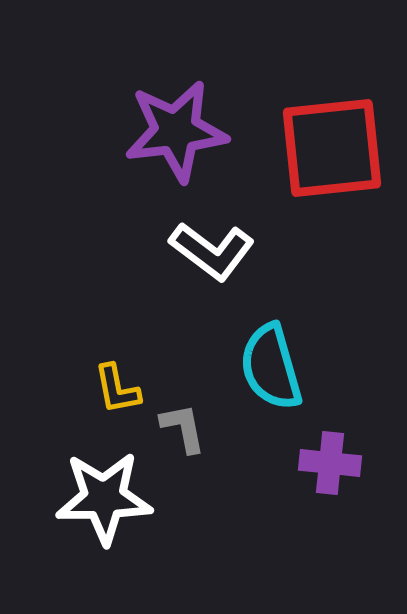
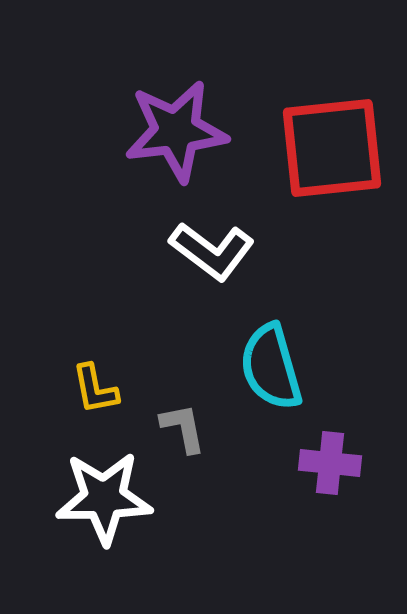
yellow L-shape: moved 22 px left
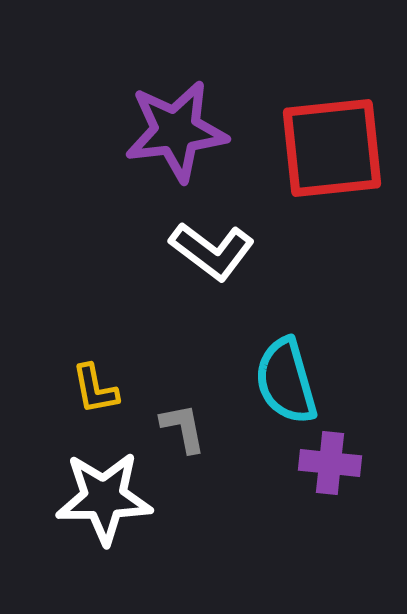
cyan semicircle: moved 15 px right, 14 px down
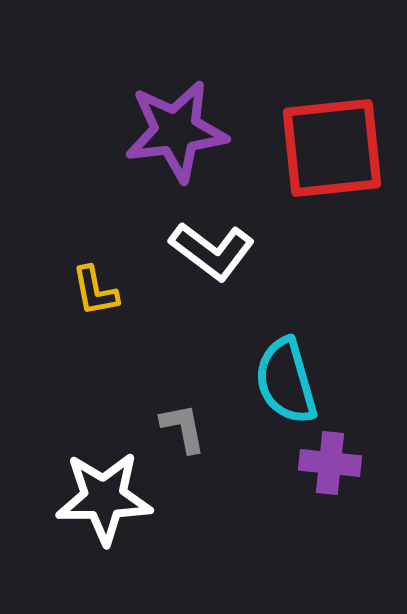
yellow L-shape: moved 98 px up
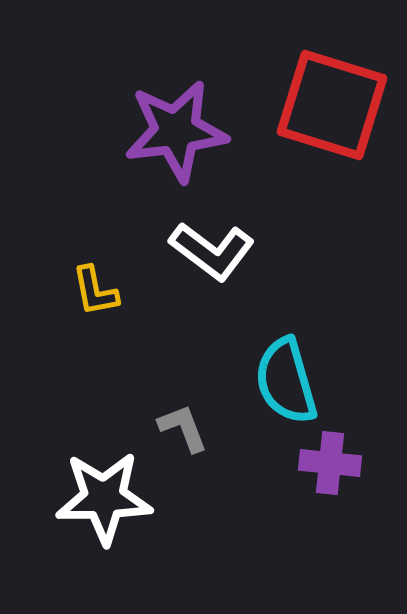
red square: moved 43 px up; rotated 23 degrees clockwise
gray L-shape: rotated 10 degrees counterclockwise
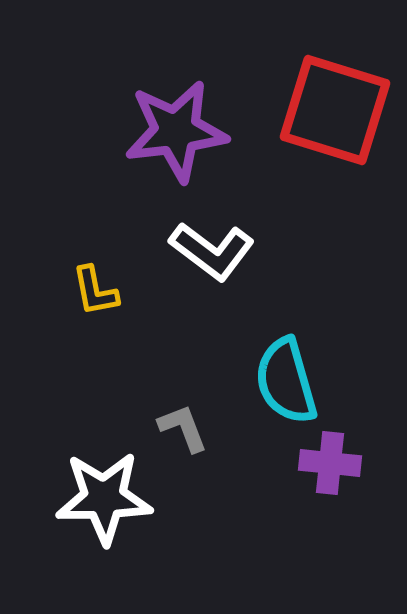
red square: moved 3 px right, 5 px down
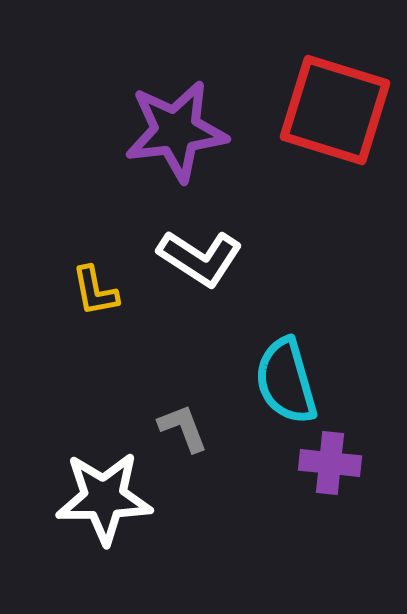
white L-shape: moved 12 px left, 7 px down; rotated 4 degrees counterclockwise
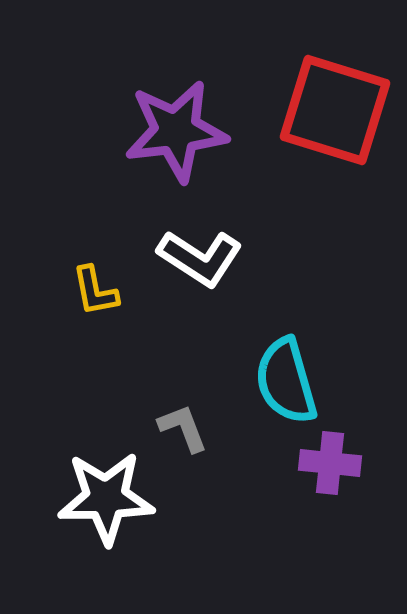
white star: moved 2 px right
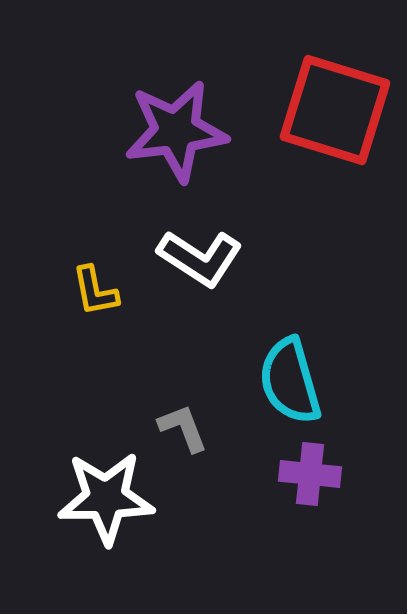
cyan semicircle: moved 4 px right
purple cross: moved 20 px left, 11 px down
